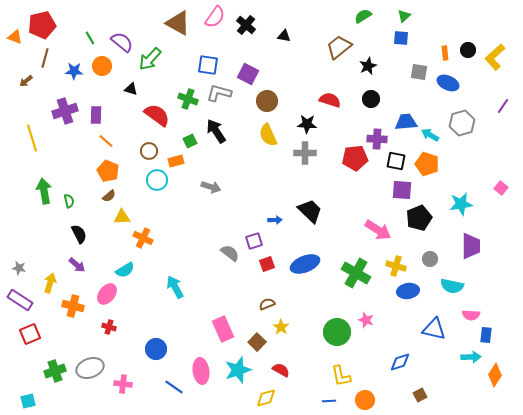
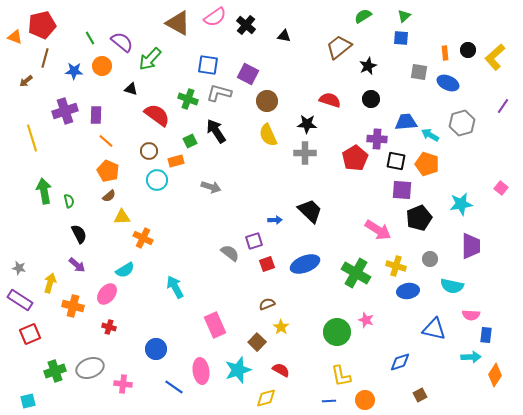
pink semicircle at (215, 17): rotated 20 degrees clockwise
red pentagon at (355, 158): rotated 25 degrees counterclockwise
pink rectangle at (223, 329): moved 8 px left, 4 px up
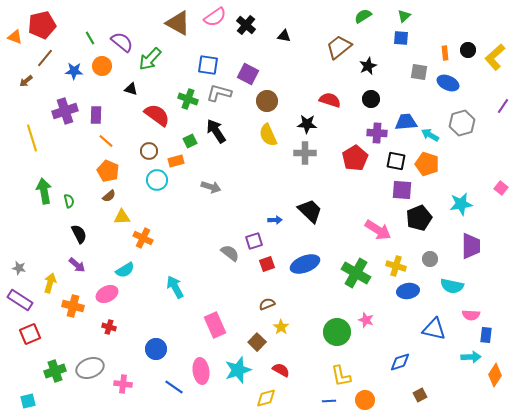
brown line at (45, 58): rotated 24 degrees clockwise
purple cross at (377, 139): moved 6 px up
pink ellipse at (107, 294): rotated 25 degrees clockwise
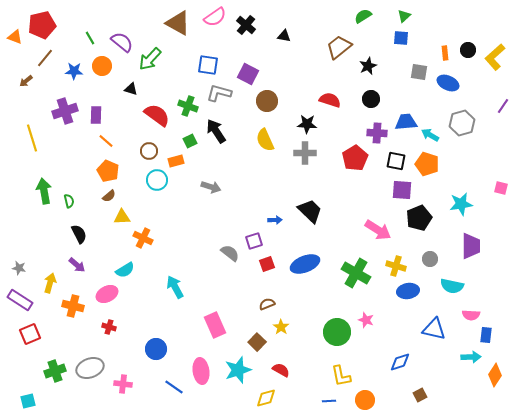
green cross at (188, 99): moved 7 px down
yellow semicircle at (268, 135): moved 3 px left, 5 px down
pink square at (501, 188): rotated 24 degrees counterclockwise
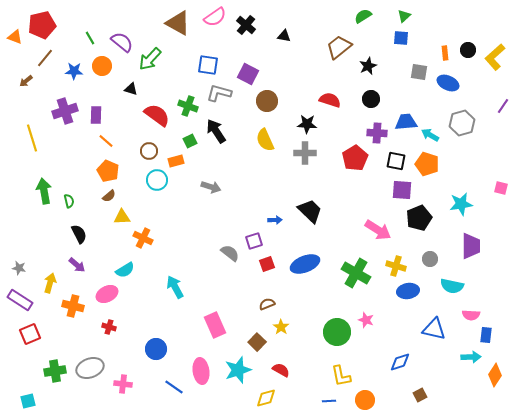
green cross at (55, 371): rotated 10 degrees clockwise
